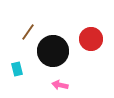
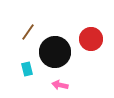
black circle: moved 2 px right, 1 px down
cyan rectangle: moved 10 px right
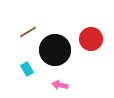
brown line: rotated 24 degrees clockwise
black circle: moved 2 px up
cyan rectangle: rotated 16 degrees counterclockwise
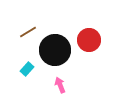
red circle: moved 2 px left, 1 px down
cyan rectangle: rotated 72 degrees clockwise
pink arrow: rotated 56 degrees clockwise
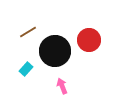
black circle: moved 1 px down
cyan rectangle: moved 1 px left
pink arrow: moved 2 px right, 1 px down
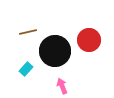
brown line: rotated 18 degrees clockwise
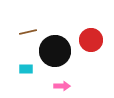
red circle: moved 2 px right
cyan rectangle: rotated 48 degrees clockwise
pink arrow: rotated 112 degrees clockwise
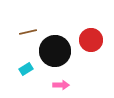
cyan rectangle: rotated 32 degrees counterclockwise
pink arrow: moved 1 px left, 1 px up
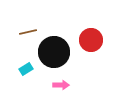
black circle: moved 1 px left, 1 px down
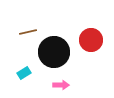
cyan rectangle: moved 2 px left, 4 px down
